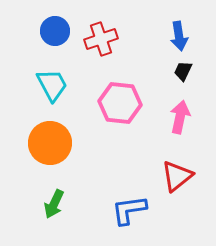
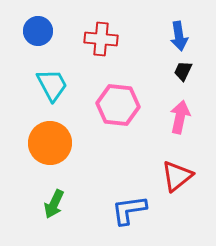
blue circle: moved 17 px left
red cross: rotated 24 degrees clockwise
pink hexagon: moved 2 px left, 2 px down
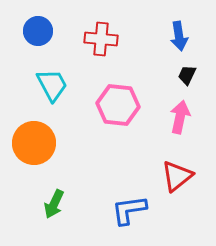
black trapezoid: moved 4 px right, 4 px down
orange circle: moved 16 px left
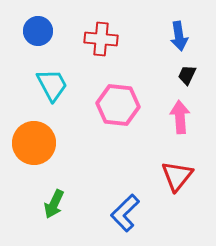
pink arrow: rotated 16 degrees counterclockwise
red triangle: rotated 12 degrees counterclockwise
blue L-shape: moved 4 px left, 3 px down; rotated 36 degrees counterclockwise
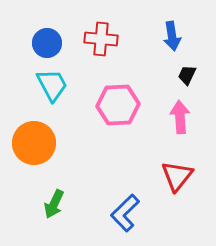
blue circle: moved 9 px right, 12 px down
blue arrow: moved 7 px left
pink hexagon: rotated 9 degrees counterclockwise
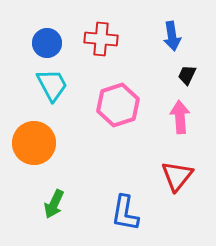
pink hexagon: rotated 15 degrees counterclockwise
blue L-shape: rotated 36 degrees counterclockwise
